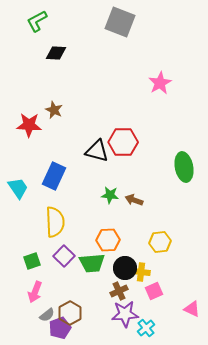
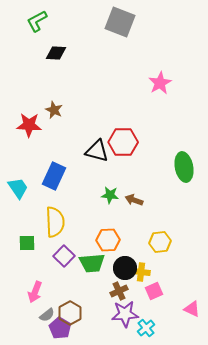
green square: moved 5 px left, 18 px up; rotated 18 degrees clockwise
purple pentagon: rotated 20 degrees counterclockwise
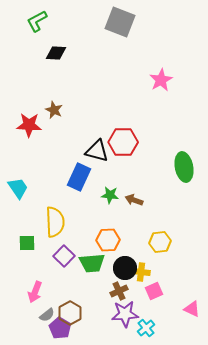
pink star: moved 1 px right, 3 px up
blue rectangle: moved 25 px right, 1 px down
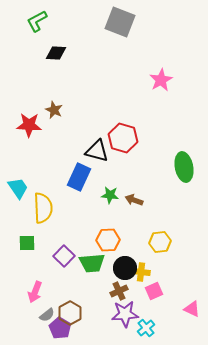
red hexagon: moved 4 px up; rotated 16 degrees clockwise
yellow semicircle: moved 12 px left, 14 px up
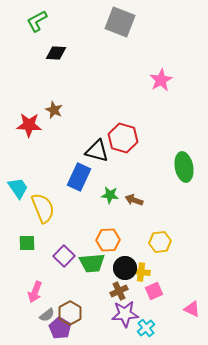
yellow semicircle: rotated 20 degrees counterclockwise
